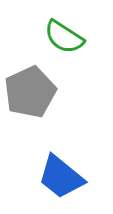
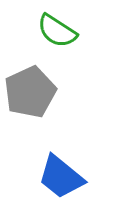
green semicircle: moved 7 px left, 6 px up
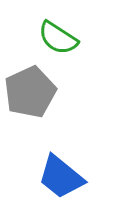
green semicircle: moved 1 px right, 7 px down
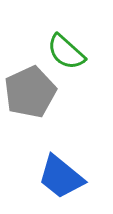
green semicircle: moved 8 px right, 14 px down; rotated 9 degrees clockwise
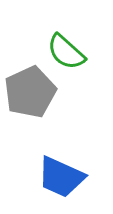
blue trapezoid: rotated 15 degrees counterclockwise
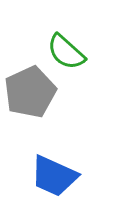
blue trapezoid: moved 7 px left, 1 px up
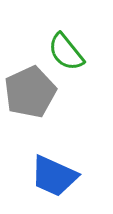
green semicircle: rotated 9 degrees clockwise
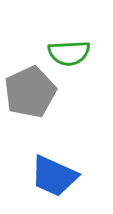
green semicircle: moved 3 px right, 1 px down; rotated 54 degrees counterclockwise
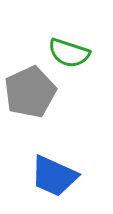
green semicircle: rotated 21 degrees clockwise
